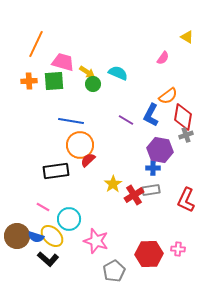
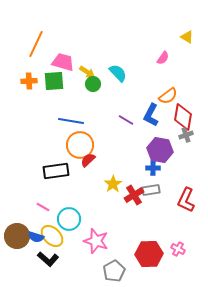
cyan semicircle: rotated 24 degrees clockwise
pink cross: rotated 24 degrees clockwise
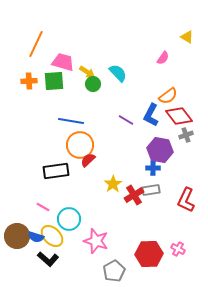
red diamond: moved 4 px left, 1 px up; rotated 48 degrees counterclockwise
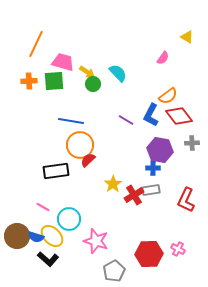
gray cross: moved 6 px right, 8 px down; rotated 16 degrees clockwise
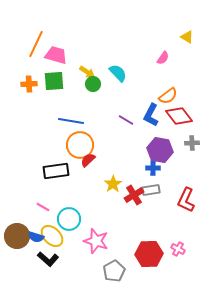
pink trapezoid: moved 7 px left, 7 px up
orange cross: moved 3 px down
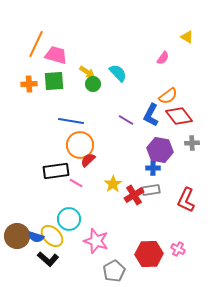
pink line: moved 33 px right, 24 px up
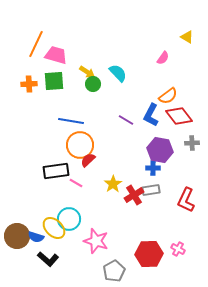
yellow ellipse: moved 2 px right, 8 px up
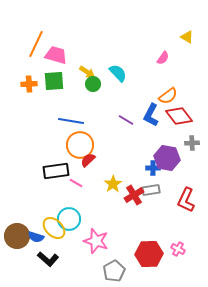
purple hexagon: moved 7 px right, 8 px down
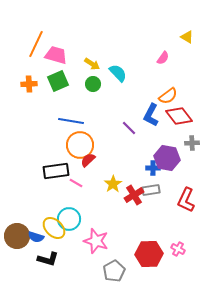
yellow arrow: moved 5 px right, 8 px up
green square: moved 4 px right; rotated 20 degrees counterclockwise
purple line: moved 3 px right, 8 px down; rotated 14 degrees clockwise
black L-shape: rotated 25 degrees counterclockwise
